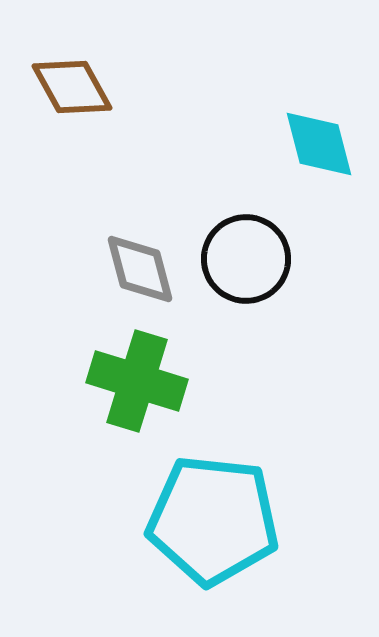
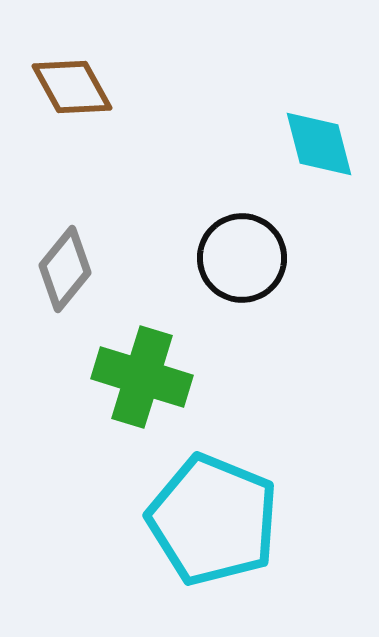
black circle: moved 4 px left, 1 px up
gray diamond: moved 75 px left; rotated 54 degrees clockwise
green cross: moved 5 px right, 4 px up
cyan pentagon: rotated 16 degrees clockwise
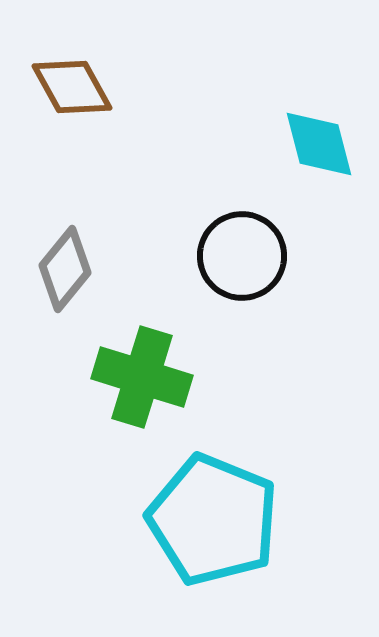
black circle: moved 2 px up
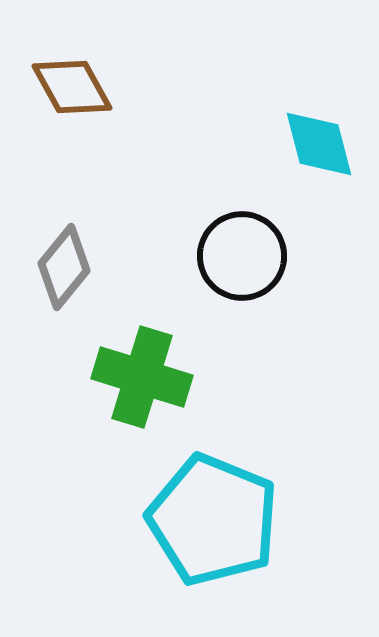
gray diamond: moved 1 px left, 2 px up
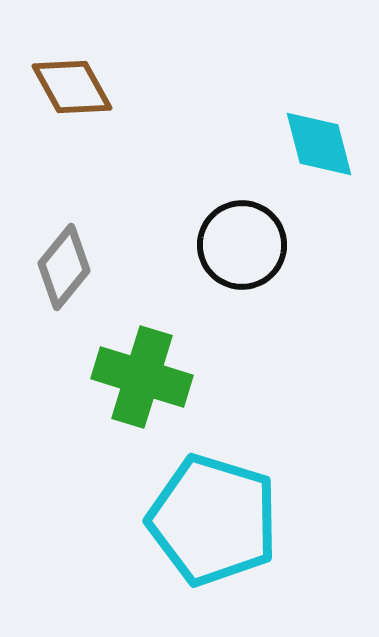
black circle: moved 11 px up
cyan pentagon: rotated 5 degrees counterclockwise
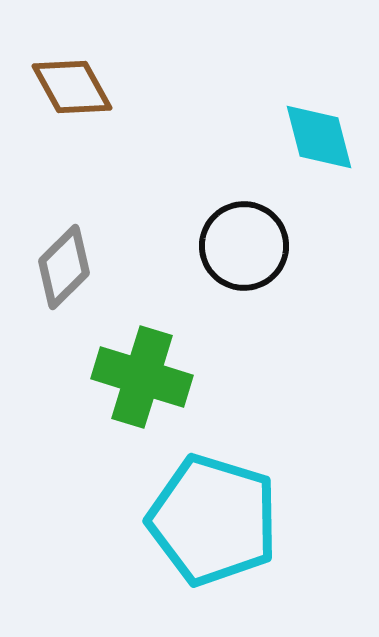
cyan diamond: moved 7 px up
black circle: moved 2 px right, 1 px down
gray diamond: rotated 6 degrees clockwise
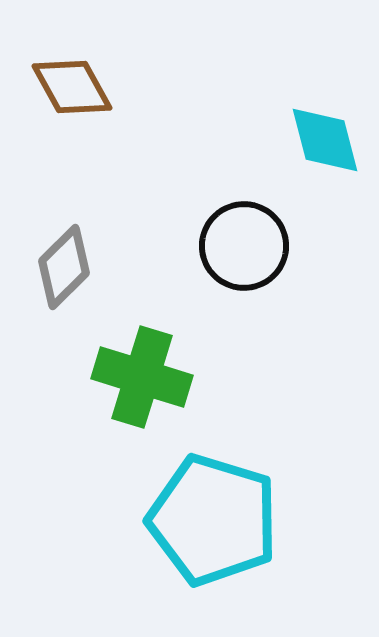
cyan diamond: moved 6 px right, 3 px down
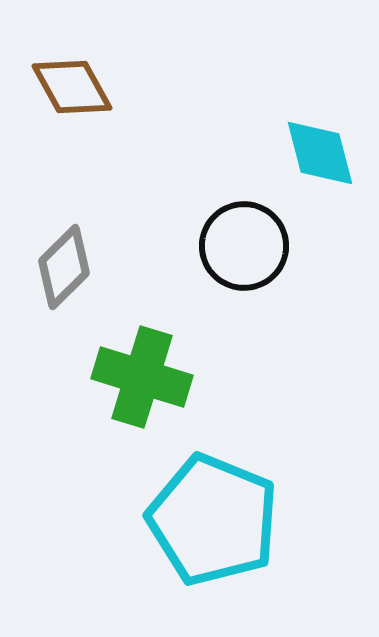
cyan diamond: moved 5 px left, 13 px down
cyan pentagon: rotated 5 degrees clockwise
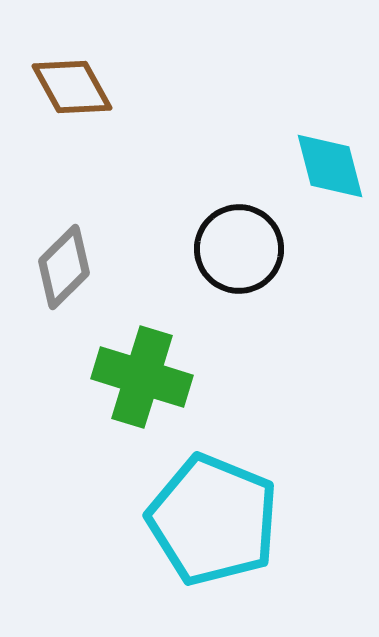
cyan diamond: moved 10 px right, 13 px down
black circle: moved 5 px left, 3 px down
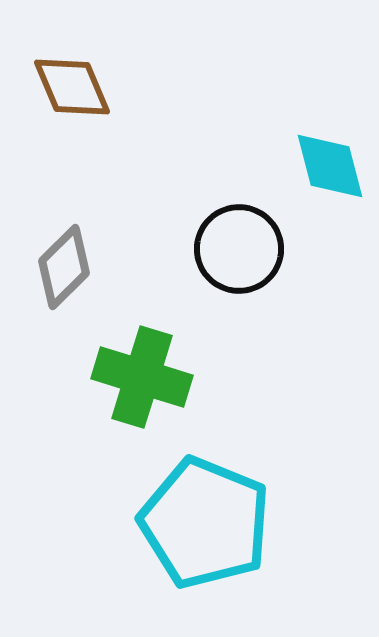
brown diamond: rotated 6 degrees clockwise
cyan pentagon: moved 8 px left, 3 px down
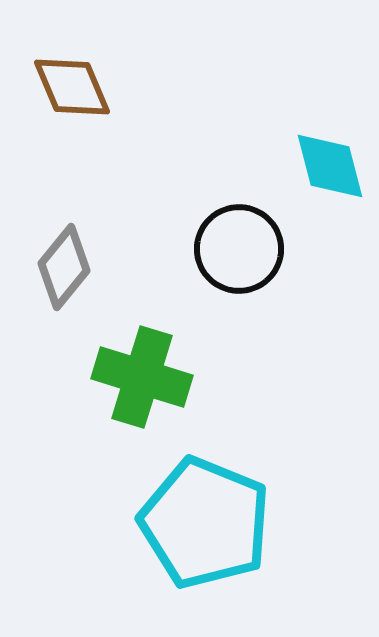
gray diamond: rotated 6 degrees counterclockwise
